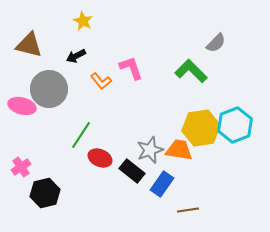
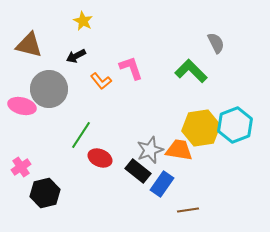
gray semicircle: rotated 70 degrees counterclockwise
black rectangle: moved 6 px right
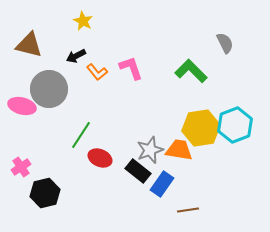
gray semicircle: moved 9 px right
orange L-shape: moved 4 px left, 9 px up
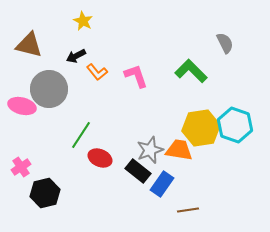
pink L-shape: moved 5 px right, 8 px down
cyan hexagon: rotated 20 degrees counterclockwise
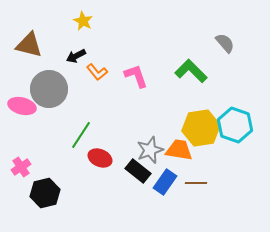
gray semicircle: rotated 15 degrees counterclockwise
blue rectangle: moved 3 px right, 2 px up
brown line: moved 8 px right, 27 px up; rotated 10 degrees clockwise
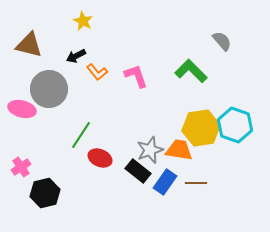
gray semicircle: moved 3 px left, 2 px up
pink ellipse: moved 3 px down
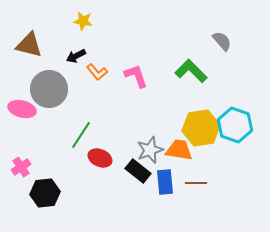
yellow star: rotated 18 degrees counterclockwise
blue rectangle: rotated 40 degrees counterclockwise
black hexagon: rotated 8 degrees clockwise
